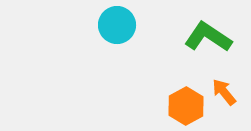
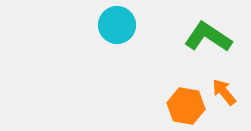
orange hexagon: rotated 21 degrees counterclockwise
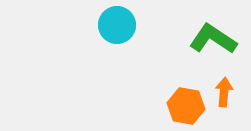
green L-shape: moved 5 px right, 2 px down
orange arrow: rotated 44 degrees clockwise
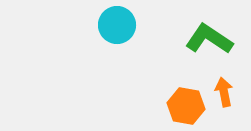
green L-shape: moved 4 px left
orange arrow: rotated 16 degrees counterclockwise
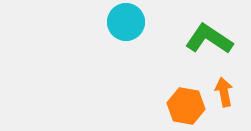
cyan circle: moved 9 px right, 3 px up
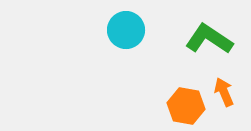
cyan circle: moved 8 px down
orange arrow: rotated 12 degrees counterclockwise
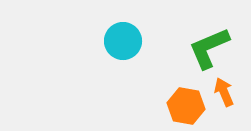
cyan circle: moved 3 px left, 11 px down
green L-shape: moved 9 px down; rotated 57 degrees counterclockwise
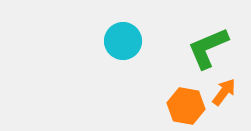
green L-shape: moved 1 px left
orange arrow: rotated 60 degrees clockwise
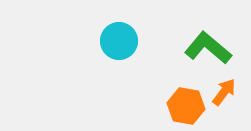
cyan circle: moved 4 px left
green L-shape: rotated 63 degrees clockwise
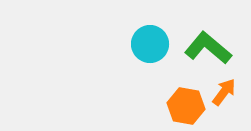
cyan circle: moved 31 px right, 3 px down
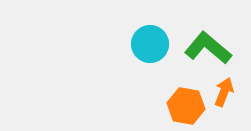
orange arrow: rotated 16 degrees counterclockwise
